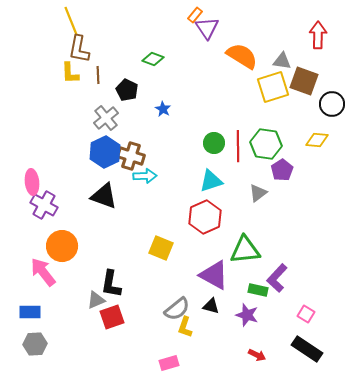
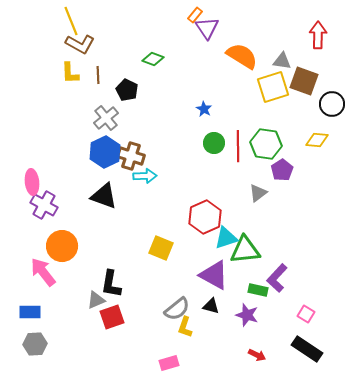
brown L-shape at (79, 49): moved 1 px right, 5 px up; rotated 72 degrees counterclockwise
blue star at (163, 109): moved 41 px right
cyan triangle at (211, 181): moved 15 px right, 57 px down
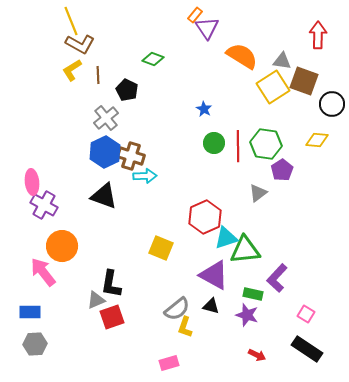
yellow L-shape at (70, 73): moved 2 px right, 3 px up; rotated 60 degrees clockwise
yellow square at (273, 87): rotated 16 degrees counterclockwise
green rectangle at (258, 290): moved 5 px left, 4 px down
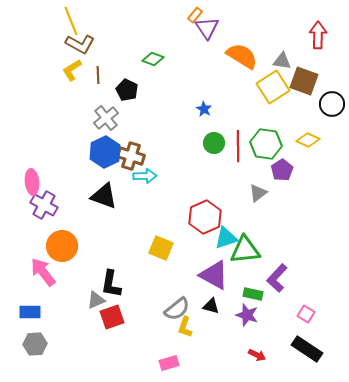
yellow diamond at (317, 140): moved 9 px left; rotated 20 degrees clockwise
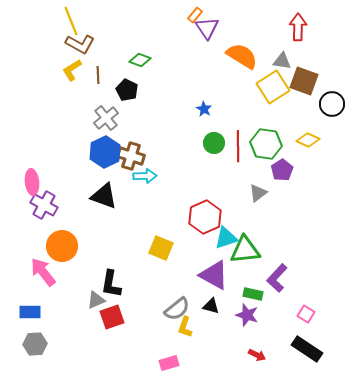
red arrow at (318, 35): moved 20 px left, 8 px up
green diamond at (153, 59): moved 13 px left, 1 px down
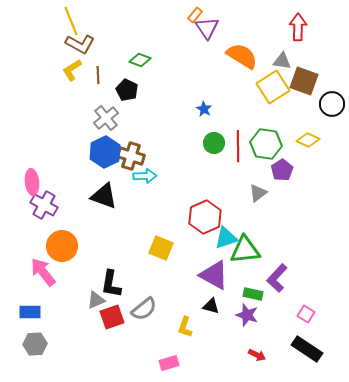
gray semicircle at (177, 309): moved 33 px left
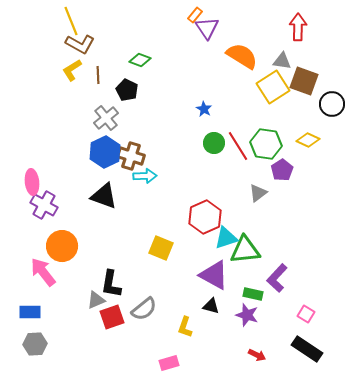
red line at (238, 146): rotated 32 degrees counterclockwise
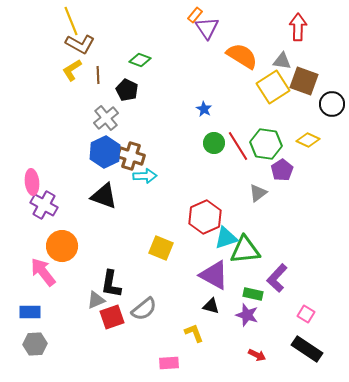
yellow L-shape at (185, 327): moved 9 px right, 6 px down; rotated 140 degrees clockwise
pink rectangle at (169, 363): rotated 12 degrees clockwise
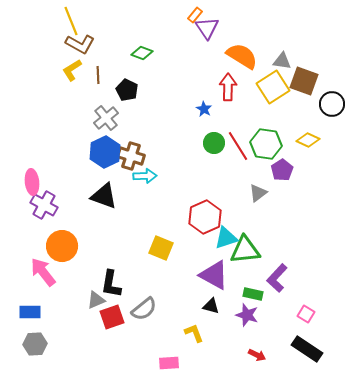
red arrow at (298, 27): moved 70 px left, 60 px down
green diamond at (140, 60): moved 2 px right, 7 px up
